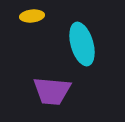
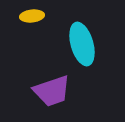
purple trapezoid: rotated 24 degrees counterclockwise
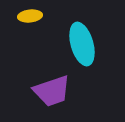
yellow ellipse: moved 2 px left
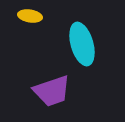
yellow ellipse: rotated 15 degrees clockwise
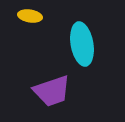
cyan ellipse: rotated 6 degrees clockwise
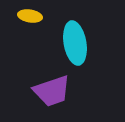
cyan ellipse: moved 7 px left, 1 px up
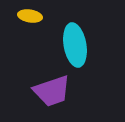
cyan ellipse: moved 2 px down
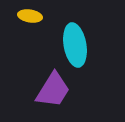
purple trapezoid: moved 1 px right, 1 px up; rotated 39 degrees counterclockwise
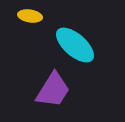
cyan ellipse: rotated 39 degrees counterclockwise
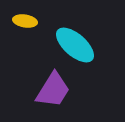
yellow ellipse: moved 5 px left, 5 px down
